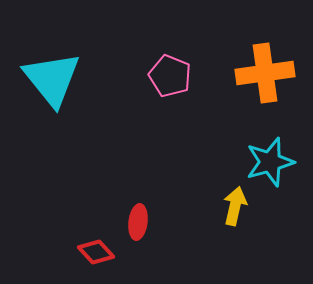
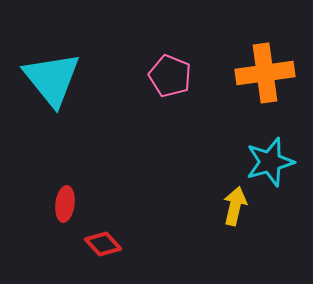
red ellipse: moved 73 px left, 18 px up
red diamond: moved 7 px right, 8 px up
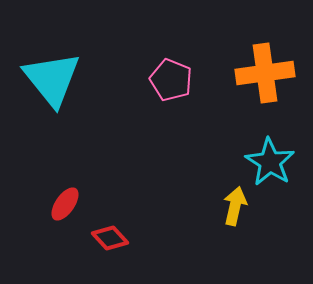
pink pentagon: moved 1 px right, 4 px down
cyan star: rotated 24 degrees counterclockwise
red ellipse: rotated 28 degrees clockwise
red diamond: moved 7 px right, 6 px up
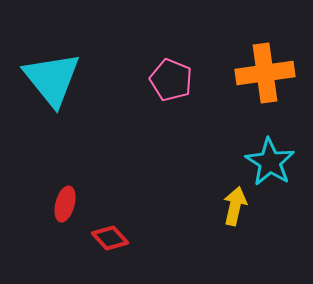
red ellipse: rotated 20 degrees counterclockwise
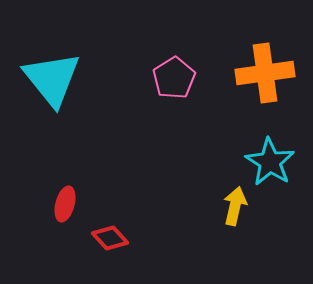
pink pentagon: moved 3 px right, 2 px up; rotated 18 degrees clockwise
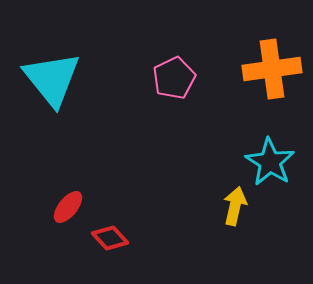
orange cross: moved 7 px right, 4 px up
pink pentagon: rotated 6 degrees clockwise
red ellipse: moved 3 px right, 3 px down; rotated 24 degrees clockwise
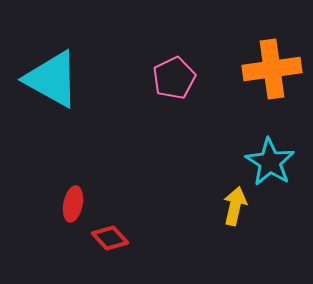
cyan triangle: rotated 22 degrees counterclockwise
red ellipse: moved 5 px right, 3 px up; rotated 28 degrees counterclockwise
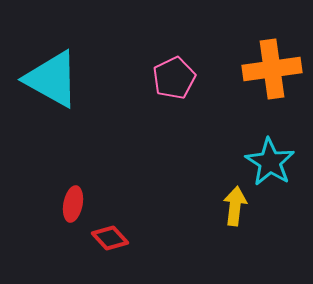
yellow arrow: rotated 6 degrees counterclockwise
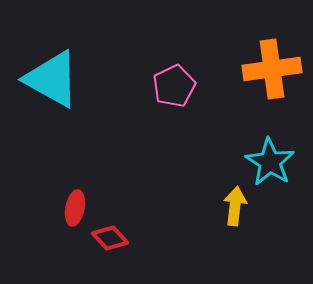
pink pentagon: moved 8 px down
red ellipse: moved 2 px right, 4 px down
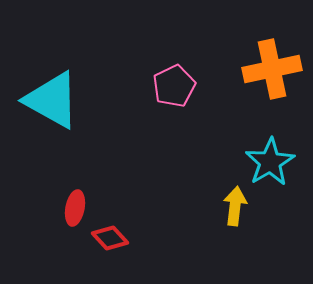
orange cross: rotated 4 degrees counterclockwise
cyan triangle: moved 21 px down
cyan star: rotated 9 degrees clockwise
